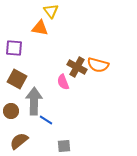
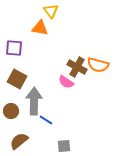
pink semicircle: moved 3 px right; rotated 35 degrees counterclockwise
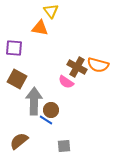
brown circle: moved 40 px right, 1 px up
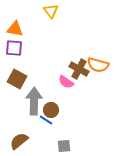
orange triangle: moved 25 px left, 1 px down
brown cross: moved 2 px right, 2 px down
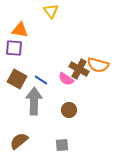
orange triangle: moved 5 px right, 1 px down
pink semicircle: moved 3 px up
brown circle: moved 18 px right
blue line: moved 5 px left, 40 px up
gray square: moved 2 px left, 1 px up
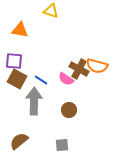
yellow triangle: rotated 35 degrees counterclockwise
purple square: moved 13 px down
orange semicircle: moved 1 px left, 1 px down
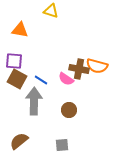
brown cross: rotated 18 degrees counterclockwise
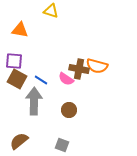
gray square: rotated 24 degrees clockwise
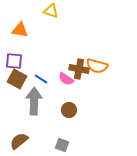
blue line: moved 1 px up
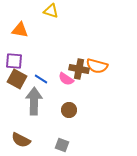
brown semicircle: moved 2 px right, 1 px up; rotated 114 degrees counterclockwise
